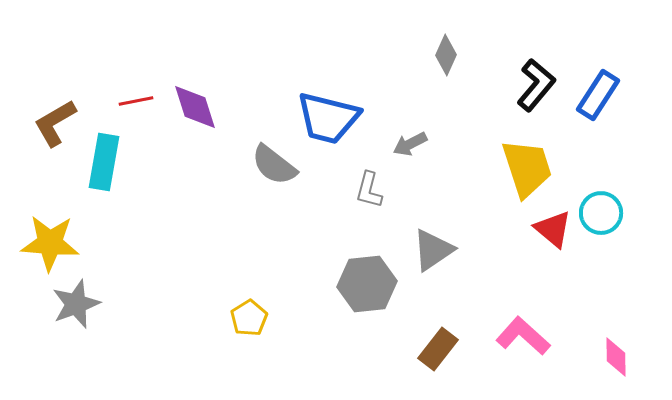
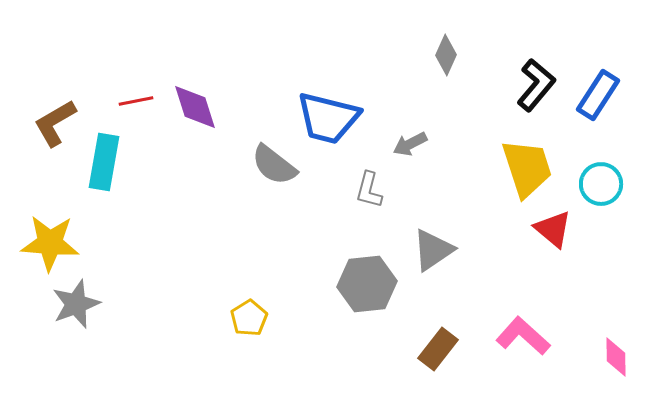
cyan circle: moved 29 px up
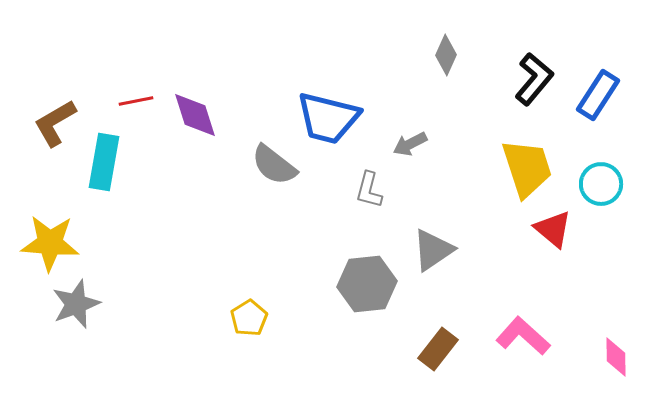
black L-shape: moved 2 px left, 6 px up
purple diamond: moved 8 px down
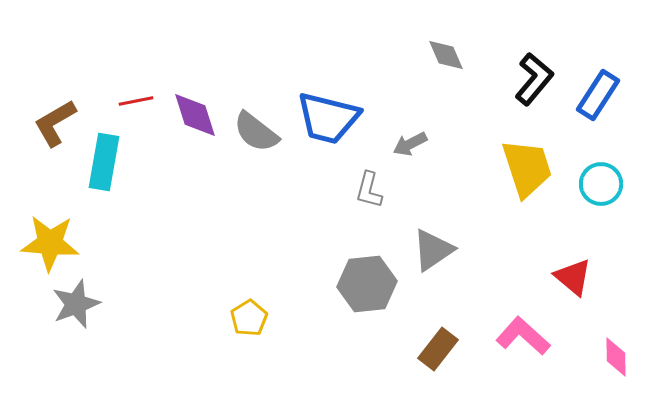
gray diamond: rotated 48 degrees counterclockwise
gray semicircle: moved 18 px left, 33 px up
red triangle: moved 20 px right, 48 px down
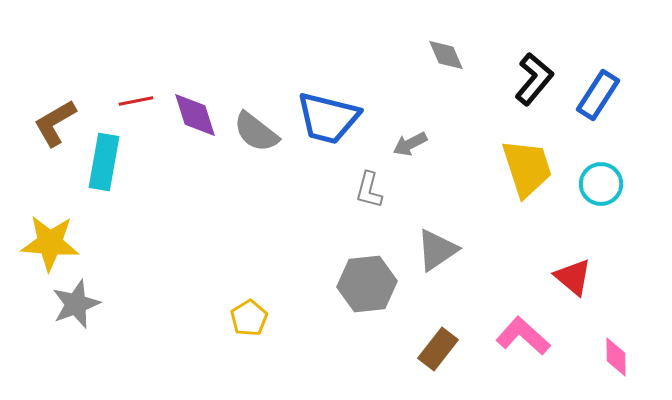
gray triangle: moved 4 px right
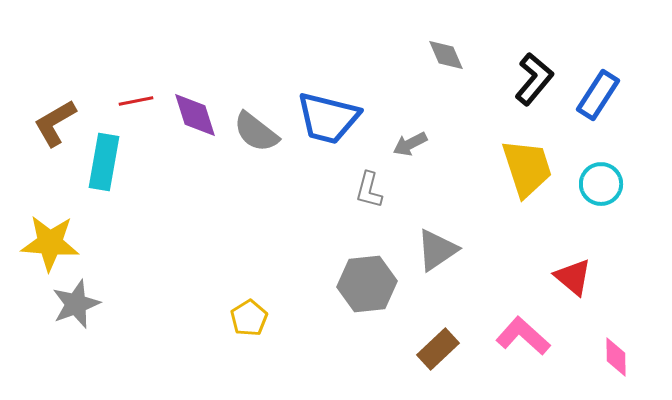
brown rectangle: rotated 9 degrees clockwise
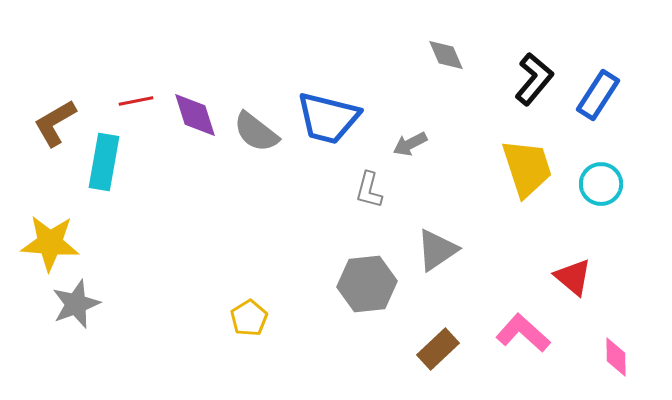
pink L-shape: moved 3 px up
